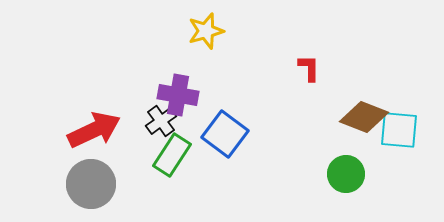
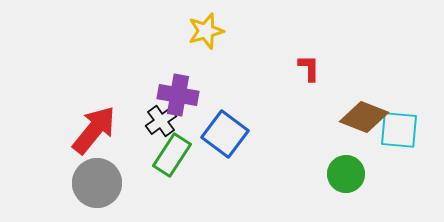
red arrow: rotated 26 degrees counterclockwise
gray circle: moved 6 px right, 1 px up
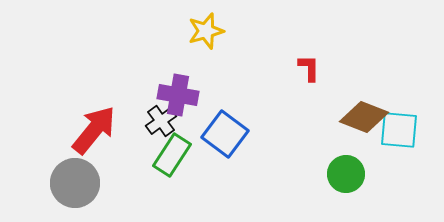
gray circle: moved 22 px left
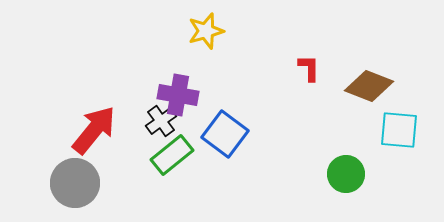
brown diamond: moved 5 px right, 31 px up
green rectangle: rotated 18 degrees clockwise
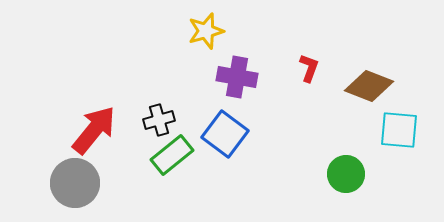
red L-shape: rotated 20 degrees clockwise
purple cross: moved 59 px right, 18 px up
black cross: moved 2 px left, 1 px up; rotated 20 degrees clockwise
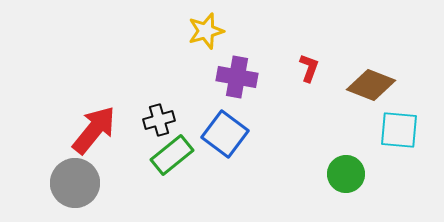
brown diamond: moved 2 px right, 1 px up
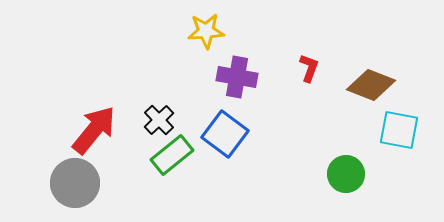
yellow star: rotated 12 degrees clockwise
black cross: rotated 28 degrees counterclockwise
cyan square: rotated 6 degrees clockwise
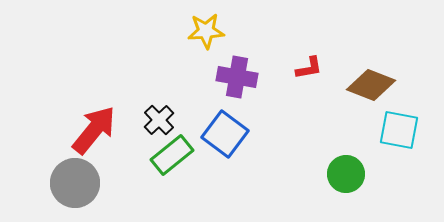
red L-shape: rotated 60 degrees clockwise
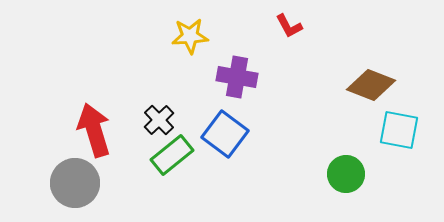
yellow star: moved 16 px left, 5 px down
red L-shape: moved 20 px left, 42 px up; rotated 72 degrees clockwise
red arrow: rotated 56 degrees counterclockwise
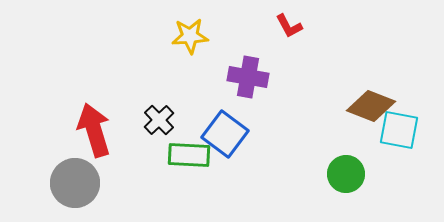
purple cross: moved 11 px right
brown diamond: moved 21 px down
green rectangle: moved 17 px right; rotated 42 degrees clockwise
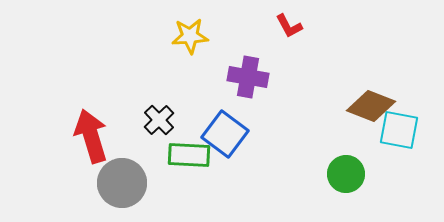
red arrow: moved 3 px left, 6 px down
gray circle: moved 47 px right
